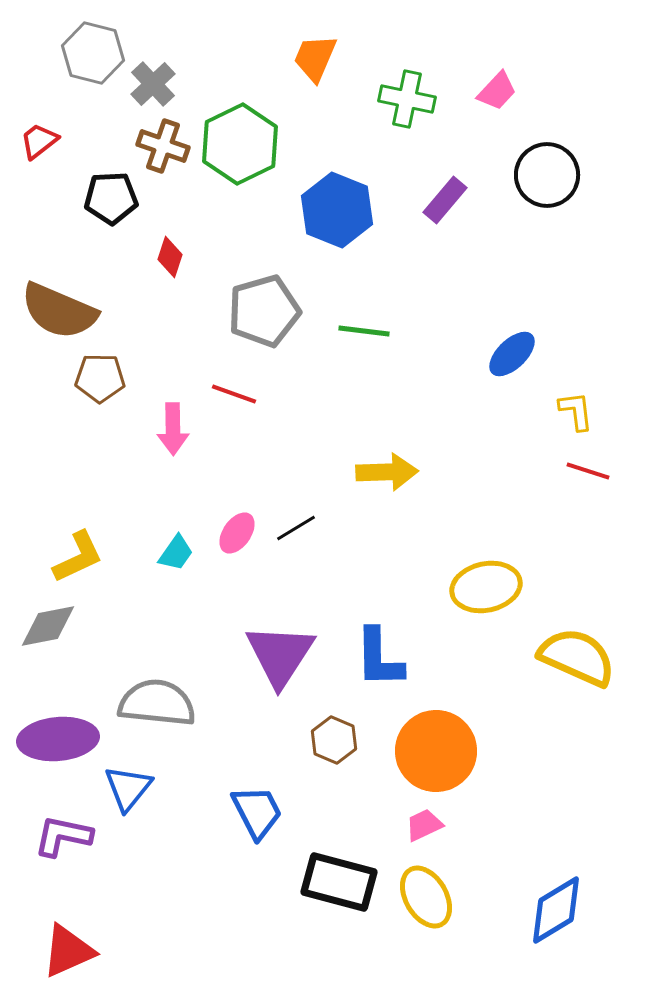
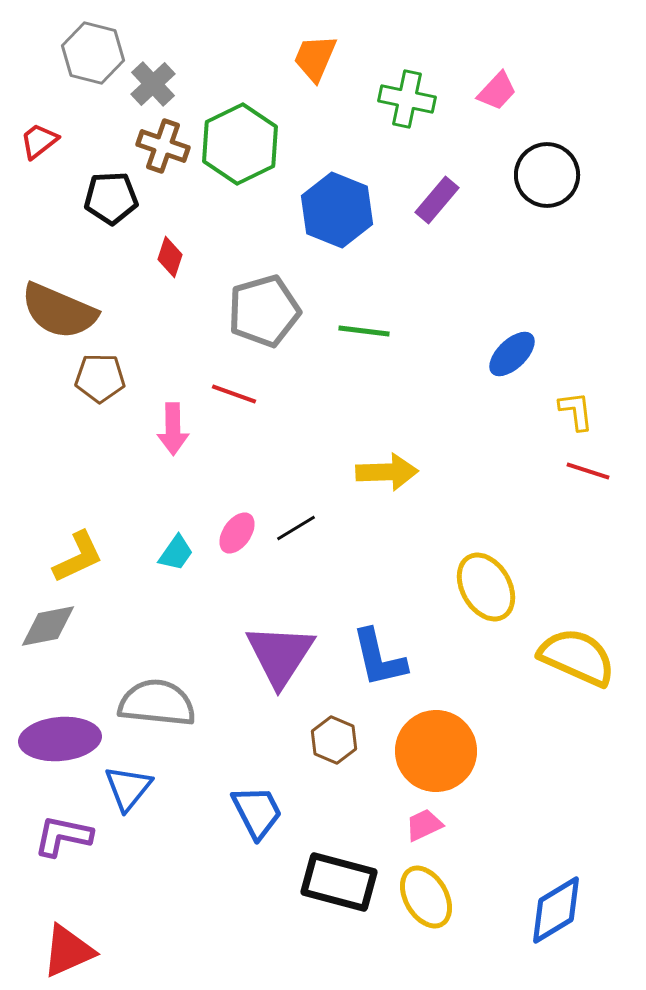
purple rectangle at (445, 200): moved 8 px left
yellow ellipse at (486, 587): rotated 72 degrees clockwise
blue L-shape at (379, 658): rotated 12 degrees counterclockwise
purple ellipse at (58, 739): moved 2 px right
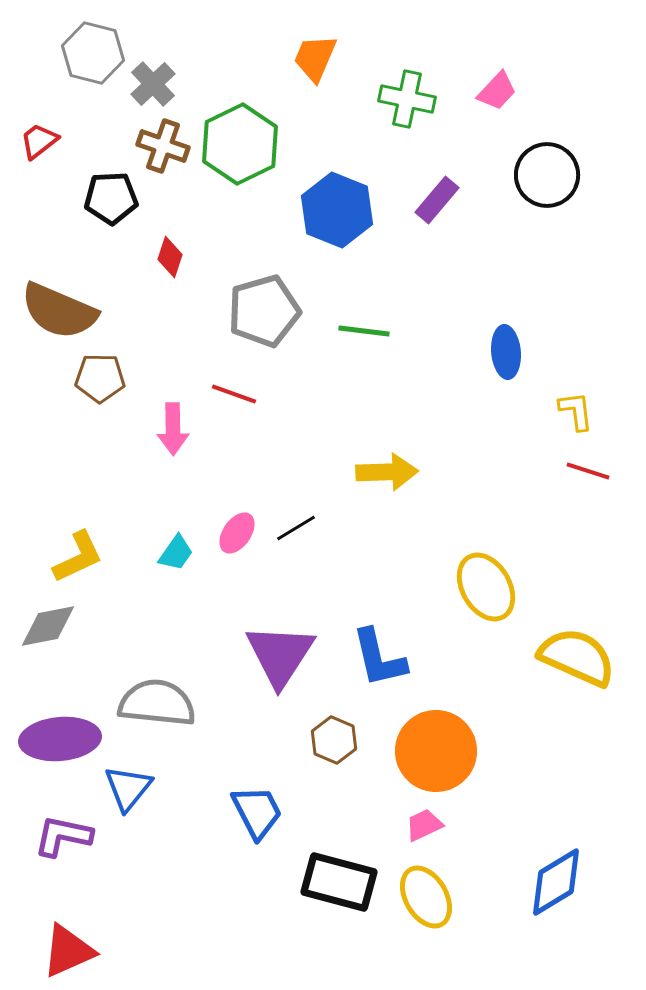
blue ellipse at (512, 354): moved 6 px left, 2 px up; rotated 51 degrees counterclockwise
blue diamond at (556, 910): moved 28 px up
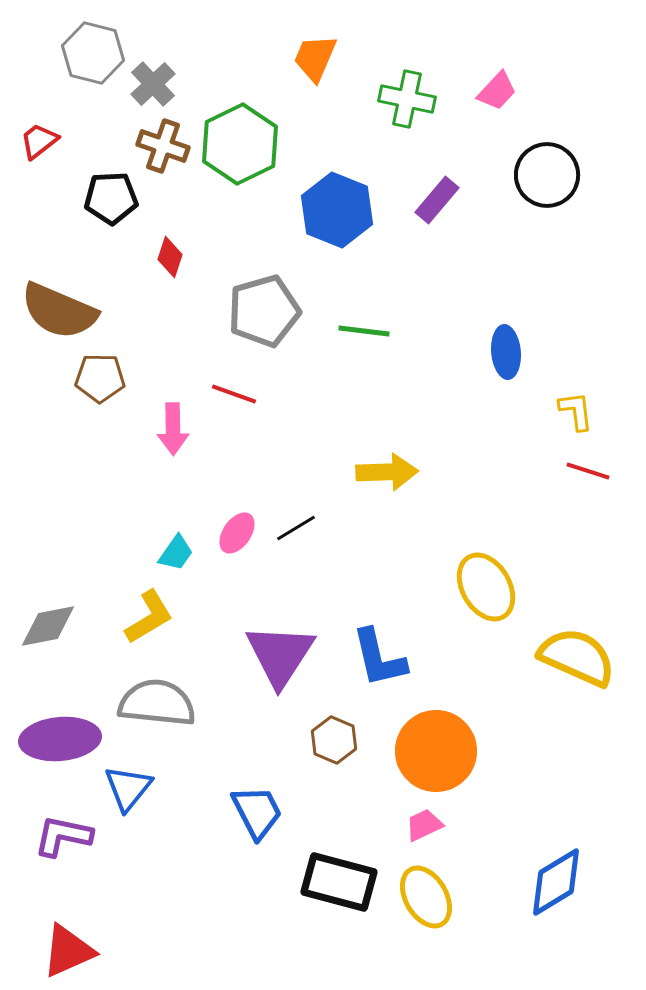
yellow L-shape at (78, 557): moved 71 px right, 60 px down; rotated 6 degrees counterclockwise
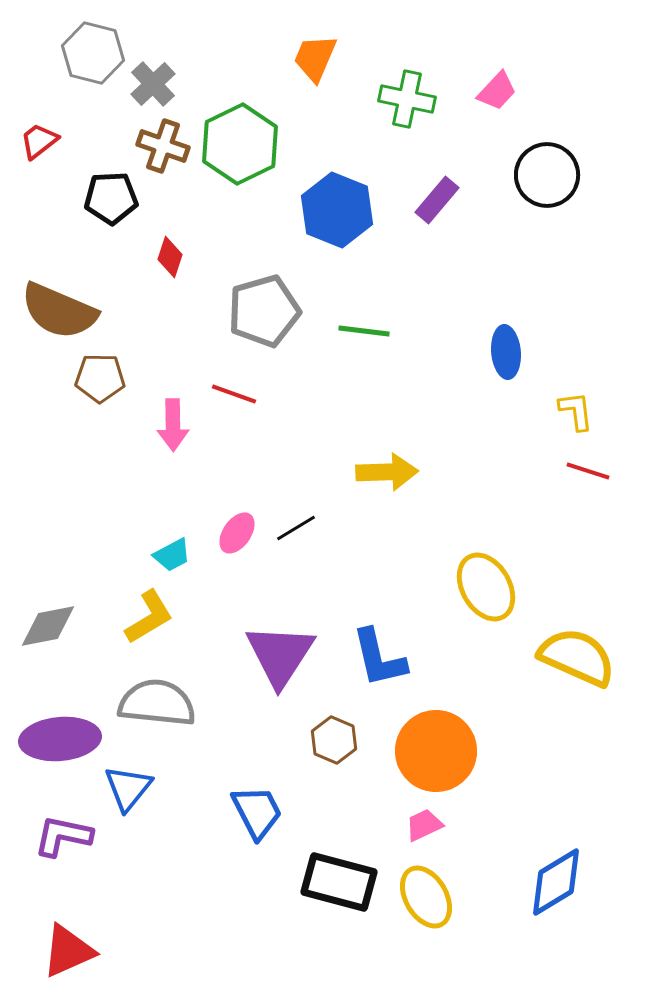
pink arrow at (173, 429): moved 4 px up
cyan trapezoid at (176, 553): moved 4 px left, 2 px down; rotated 27 degrees clockwise
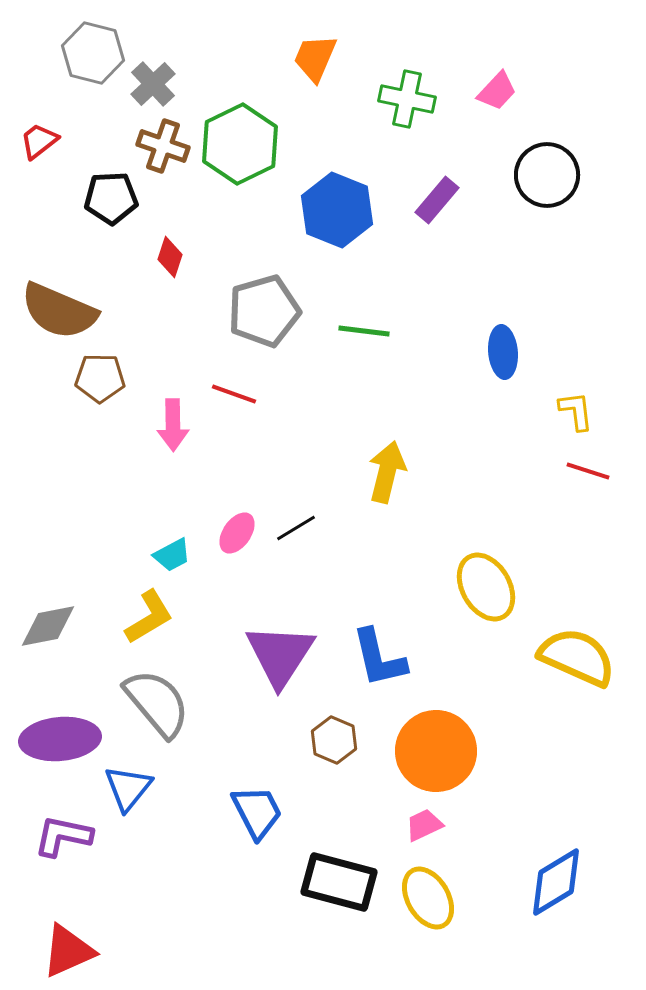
blue ellipse at (506, 352): moved 3 px left
yellow arrow at (387, 472): rotated 74 degrees counterclockwise
gray semicircle at (157, 703): rotated 44 degrees clockwise
yellow ellipse at (426, 897): moved 2 px right, 1 px down
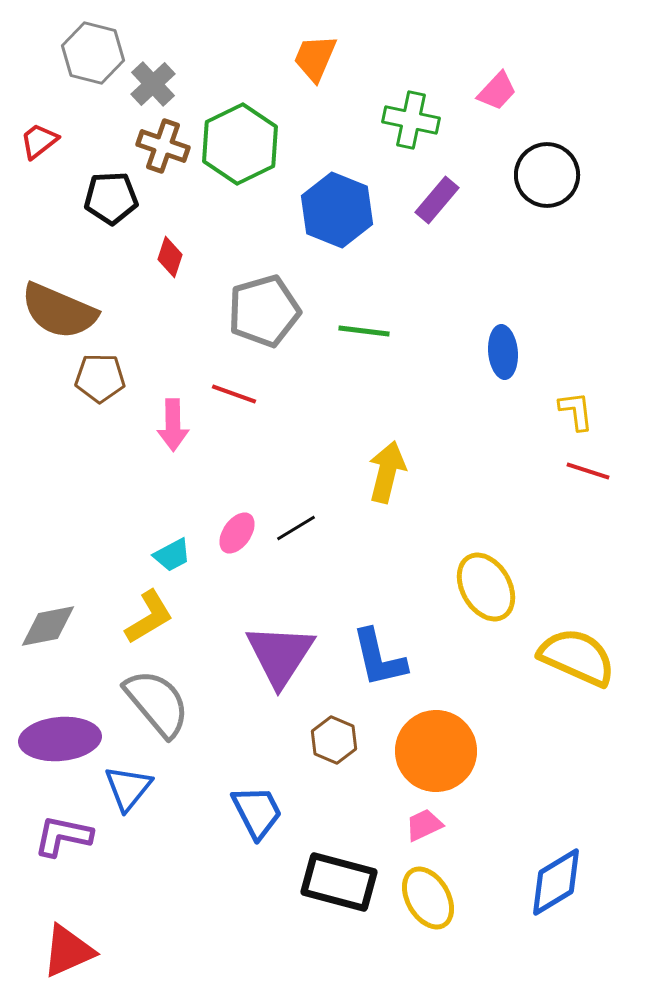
green cross at (407, 99): moved 4 px right, 21 px down
